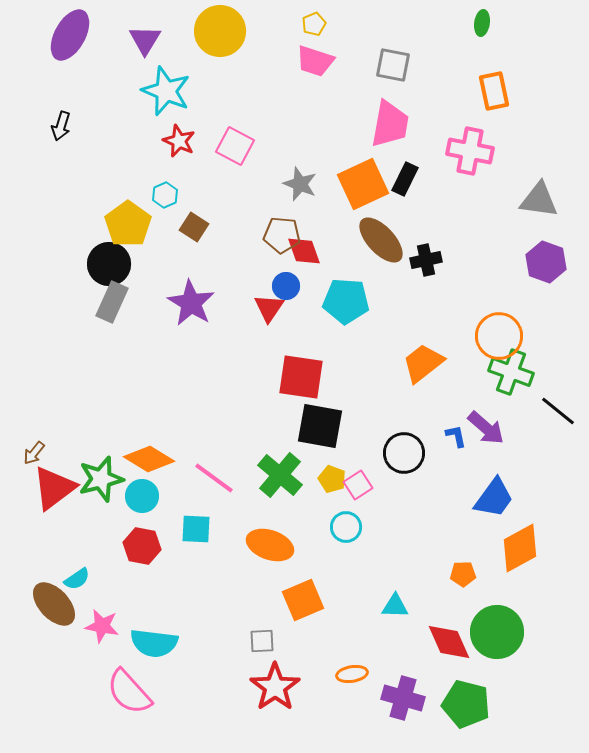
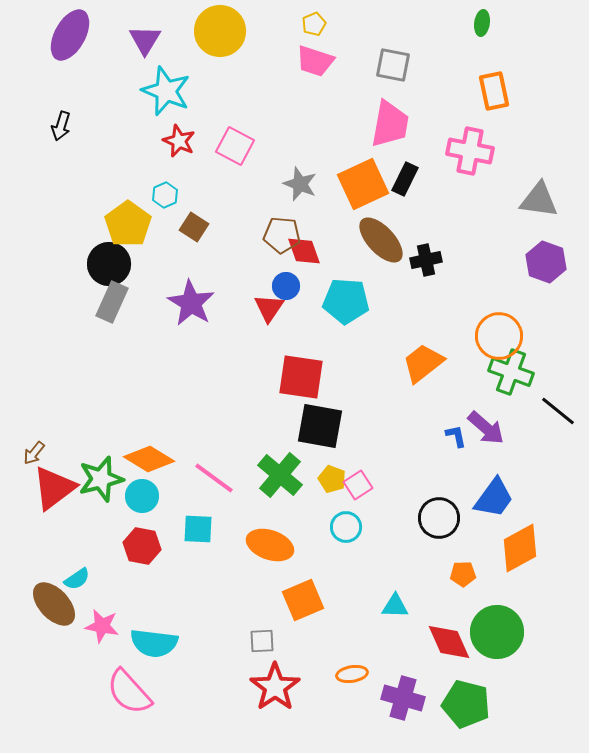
black circle at (404, 453): moved 35 px right, 65 px down
cyan square at (196, 529): moved 2 px right
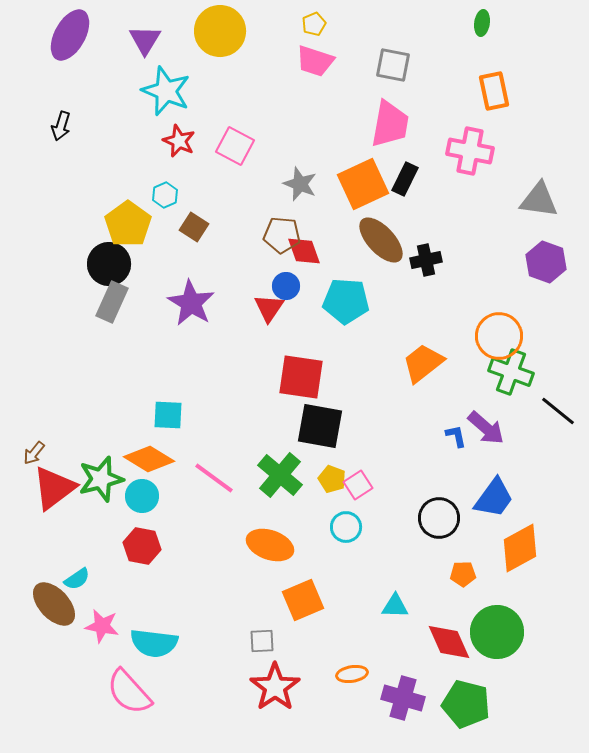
cyan square at (198, 529): moved 30 px left, 114 px up
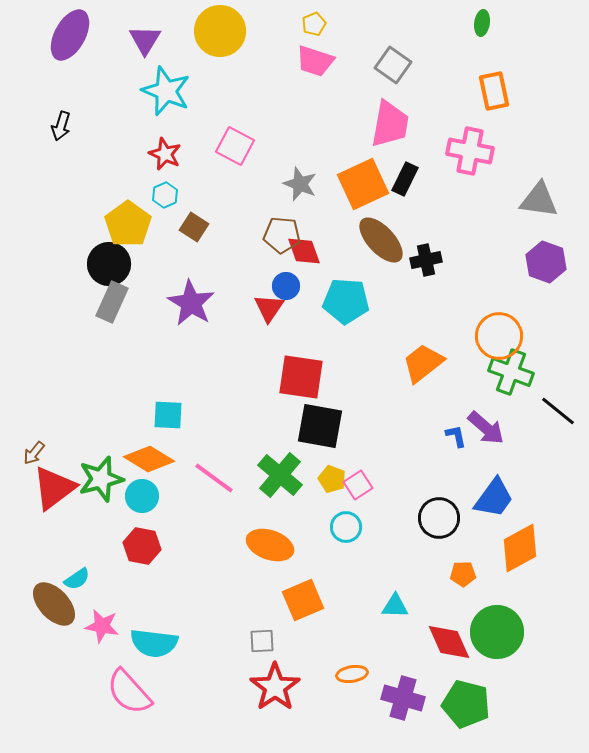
gray square at (393, 65): rotated 24 degrees clockwise
red star at (179, 141): moved 14 px left, 13 px down
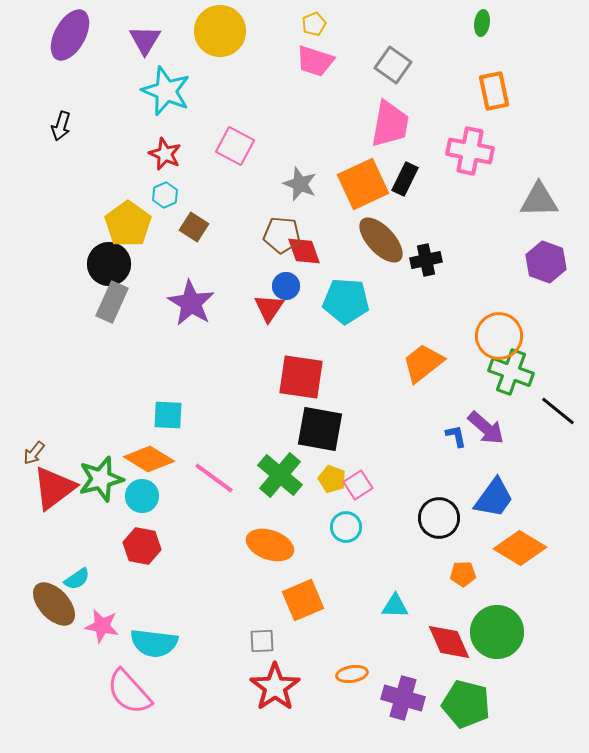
gray triangle at (539, 200): rotated 9 degrees counterclockwise
black square at (320, 426): moved 3 px down
orange diamond at (520, 548): rotated 60 degrees clockwise
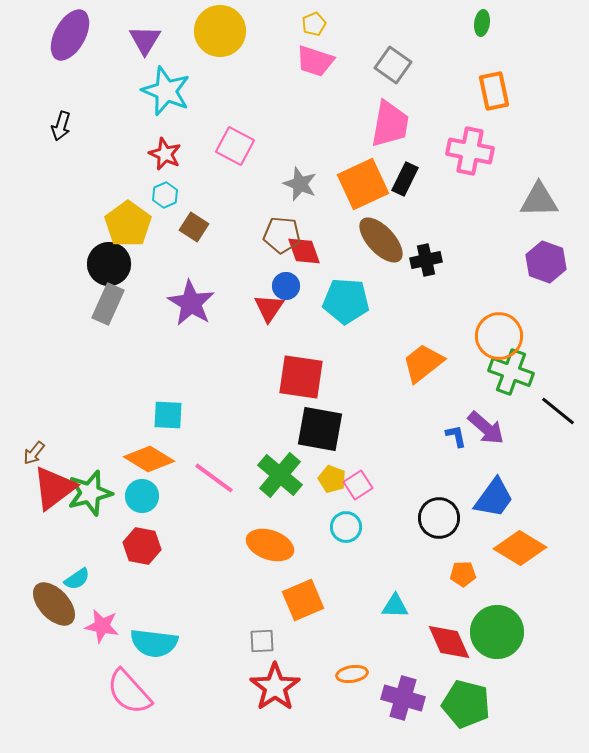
gray rectangle at (112, 302): moved 4 px left, 2 px down
green star at (101, 479): moved 11 px left, 14 px down
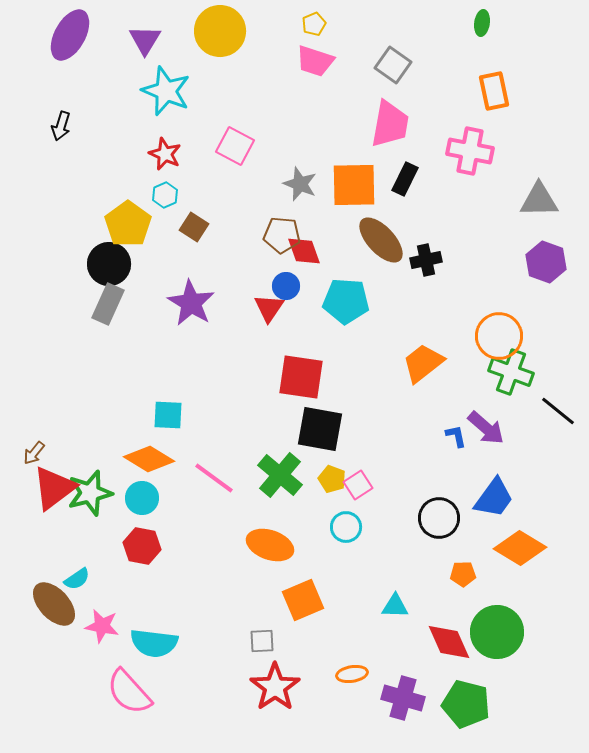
orange square at (363, 184): moved 9 px left, 1 px down; rotated 24 degrees clockwise
cyan circle at (142, 496): moved 2 px down
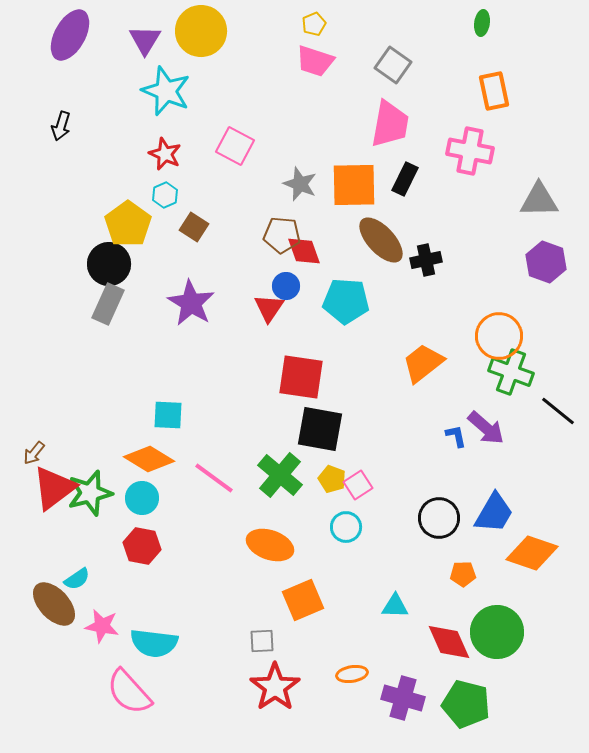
yellow circle at (220, 31): moved 19 px left
blue trapezoid at (494, 498): moved 15 px down; rotated 6 degrees counterclockwise
orange diamond at (520, 548): moved 12 px right, 5 px down; rotated 12 degrees counterclockwise
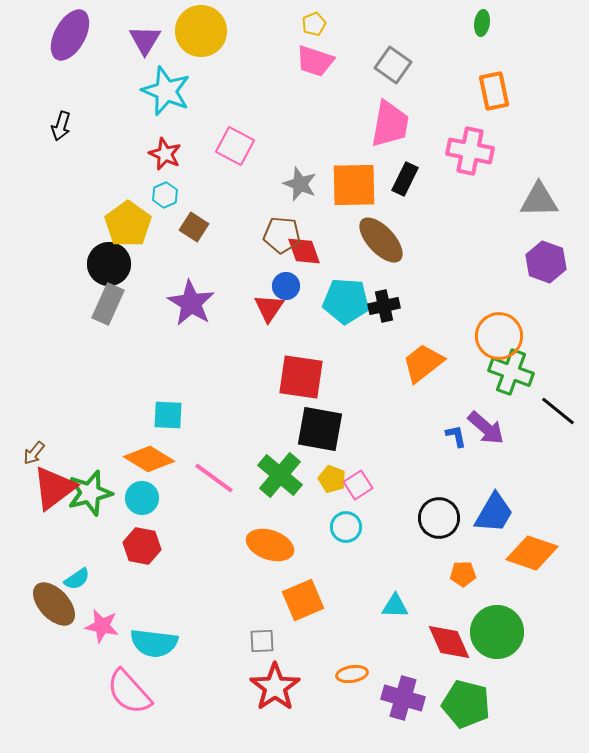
black cross at (426, 260): moved 42 px left, 46 px down
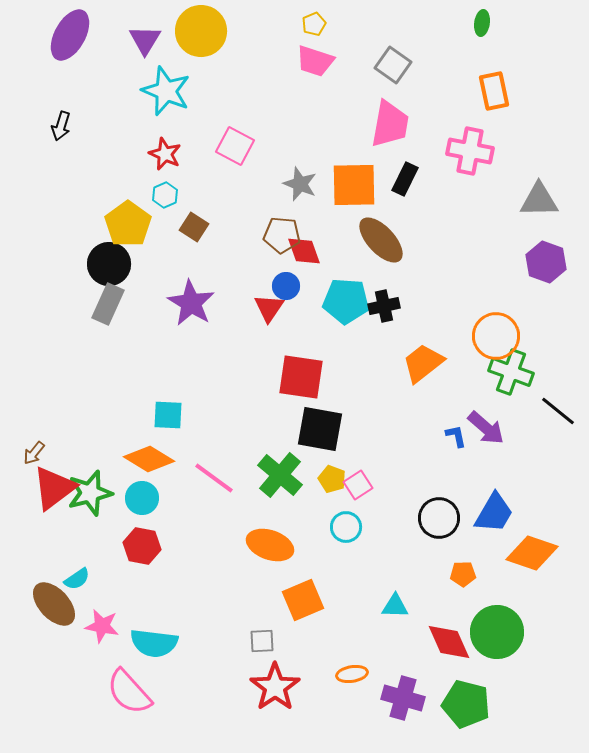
orange circle at (499, 336): moved 3 px left
